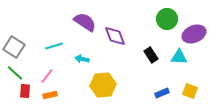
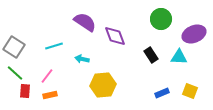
green circle: moved 6 px left
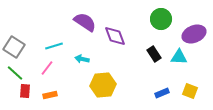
black rectangle: moved 3 px right, 1 px up
pink line: moved 8 px up
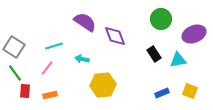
cyan triangle: moved 1 px left, 3 px down; rotated 12 degrees counterclockwise
green line: rotated 12 degrees clockwise
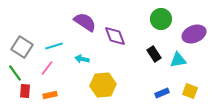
gray square: moved 8 px right
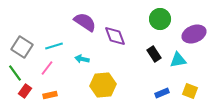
green circle: moved 1 px left
red rectangle: rotated 32 degrees clockwise
